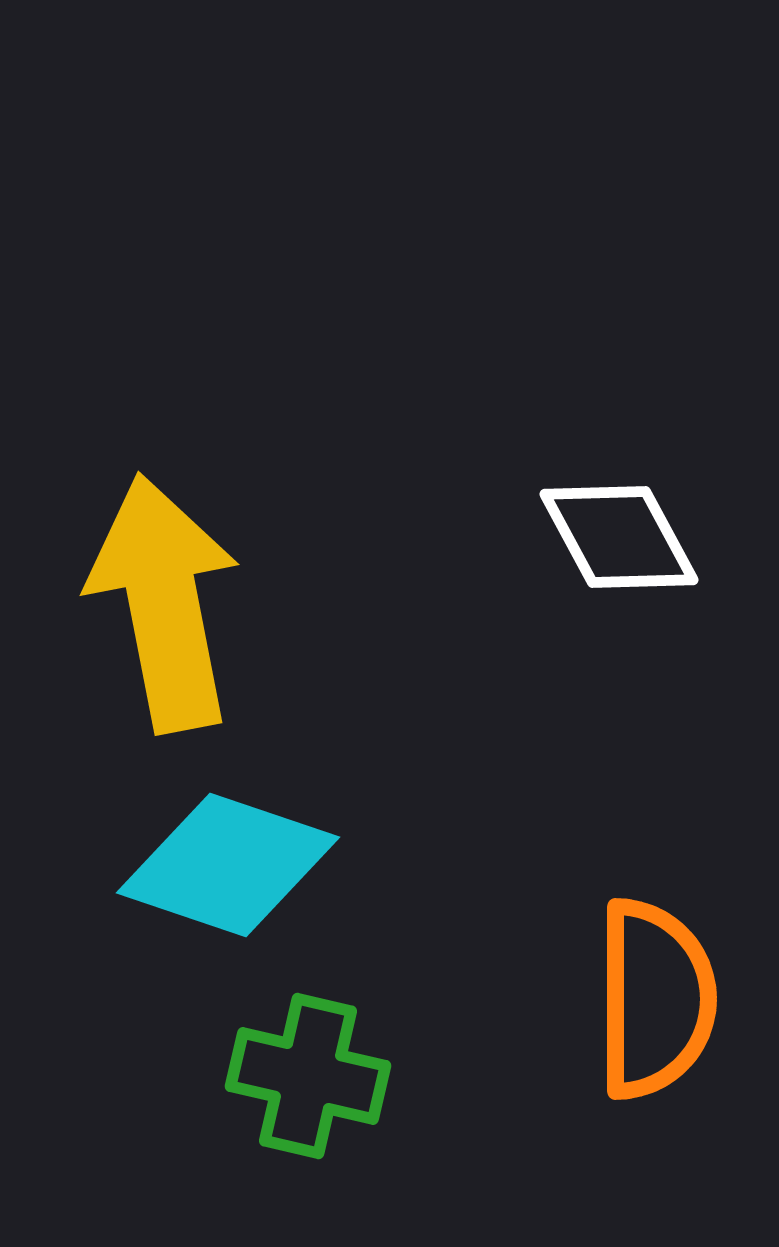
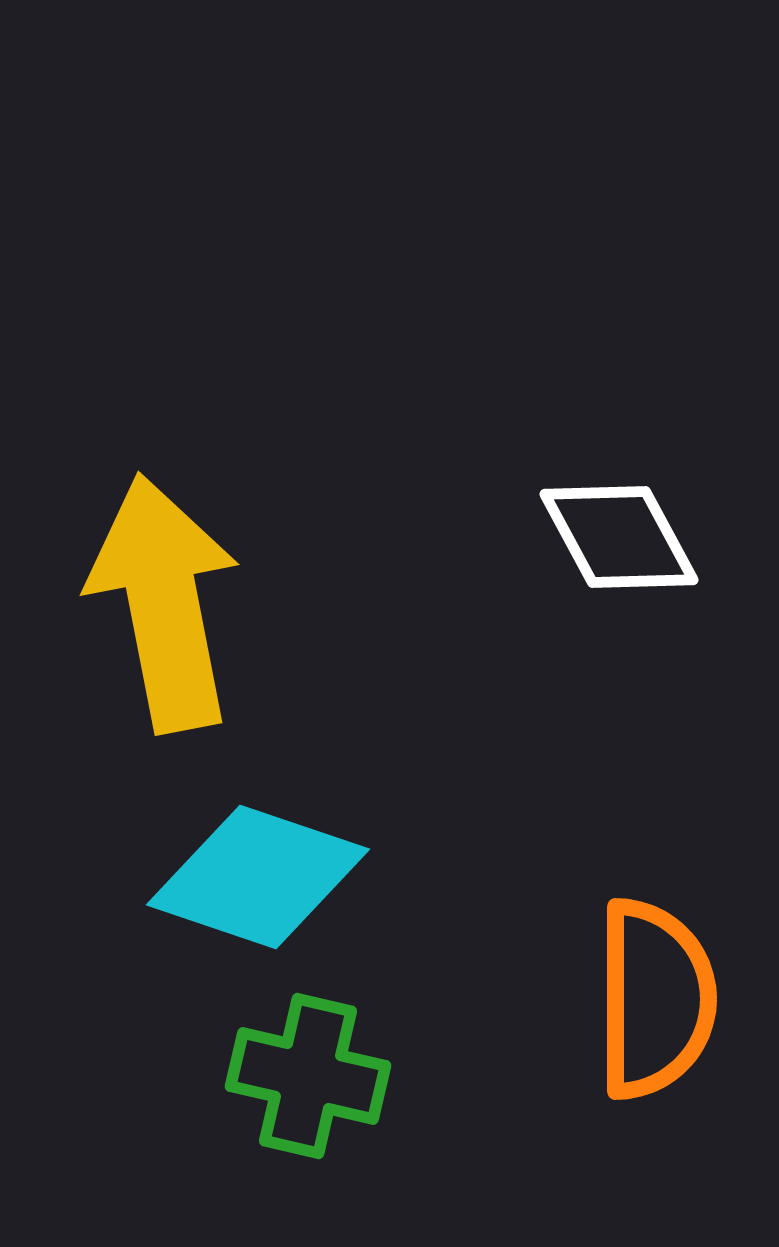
cyan diamond: moved 30 px right, 12 px down
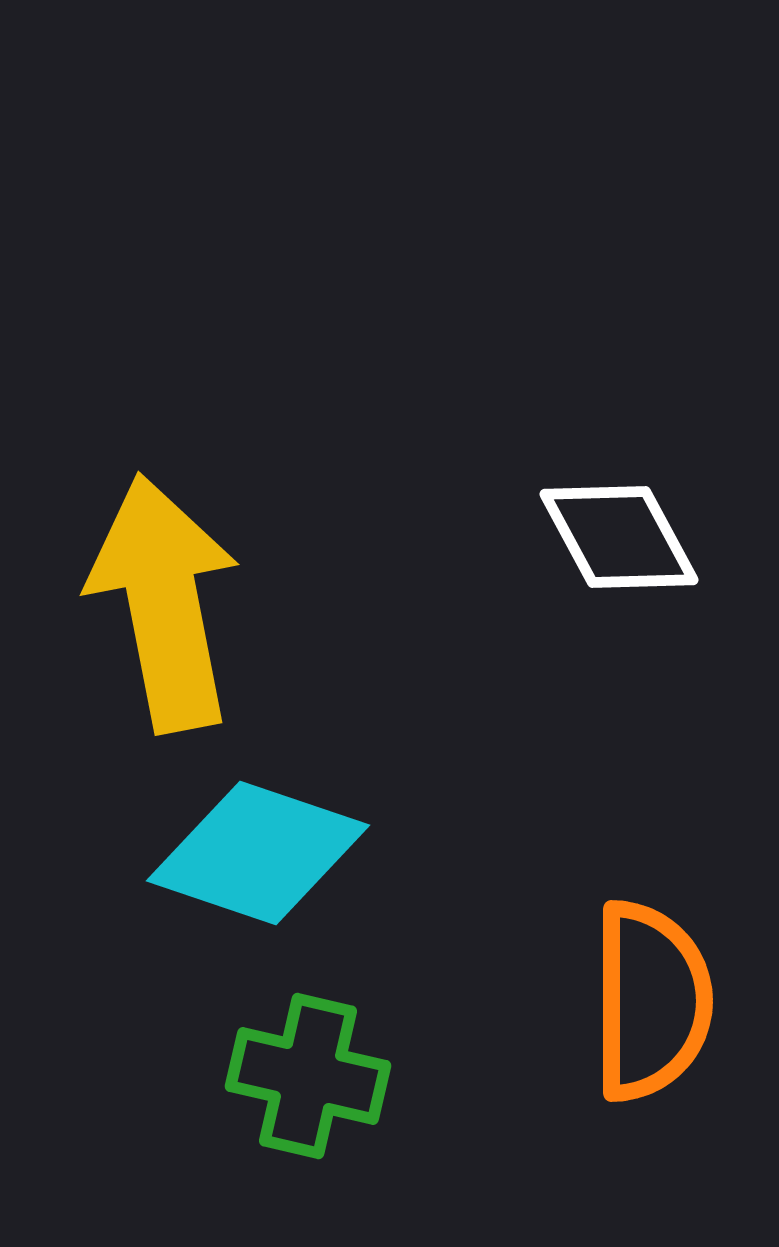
cyan diamond: moved 24 px up
orange semicircle: moved 4 px left, 2 px down
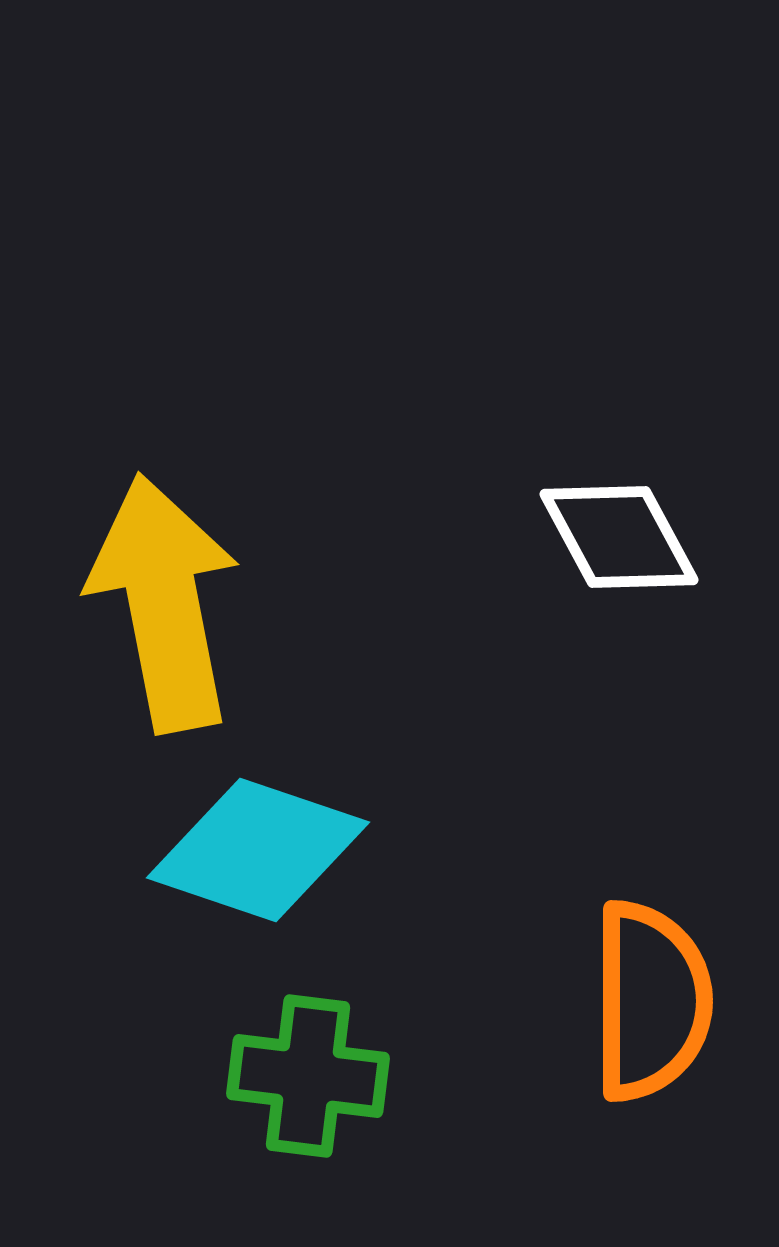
cyan diamond: moved 3 px up
green cross: rotated 6 degrees counterclockwise
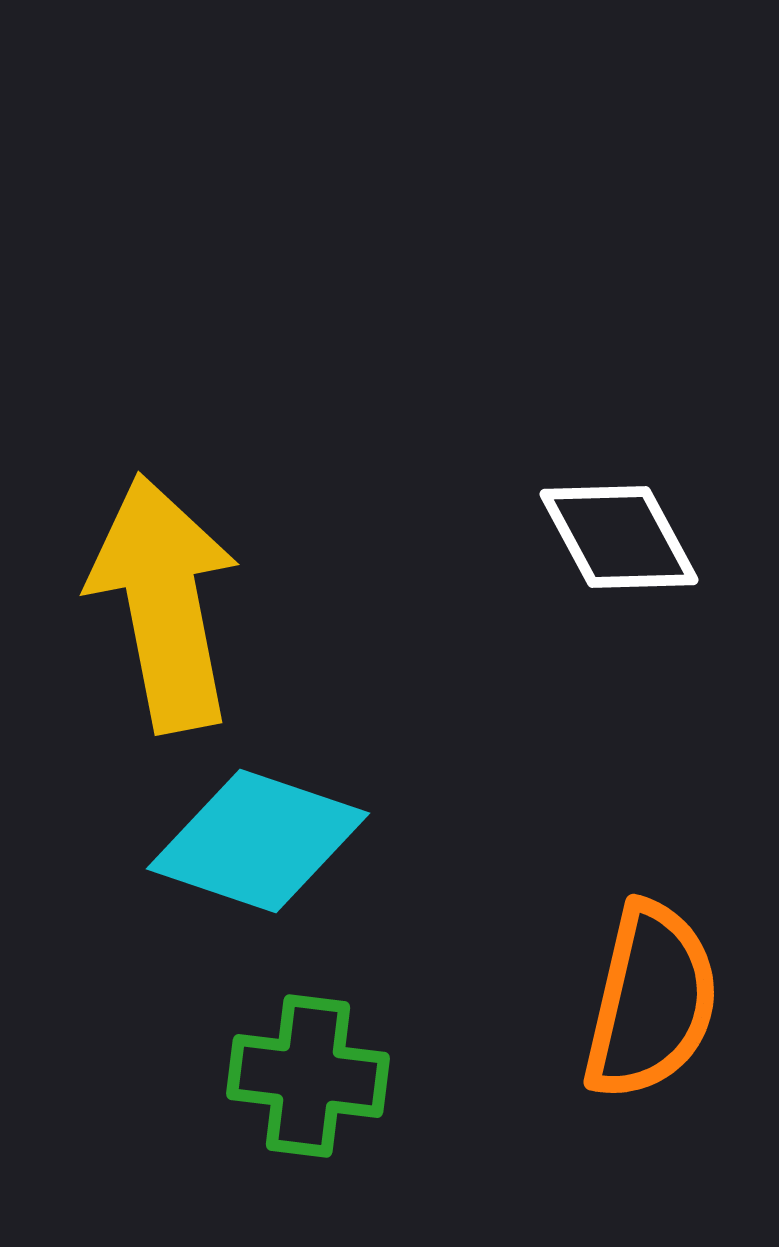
cyan diamond: moved 9 px up
orange semicircle: rotated 13 degrees clockwise
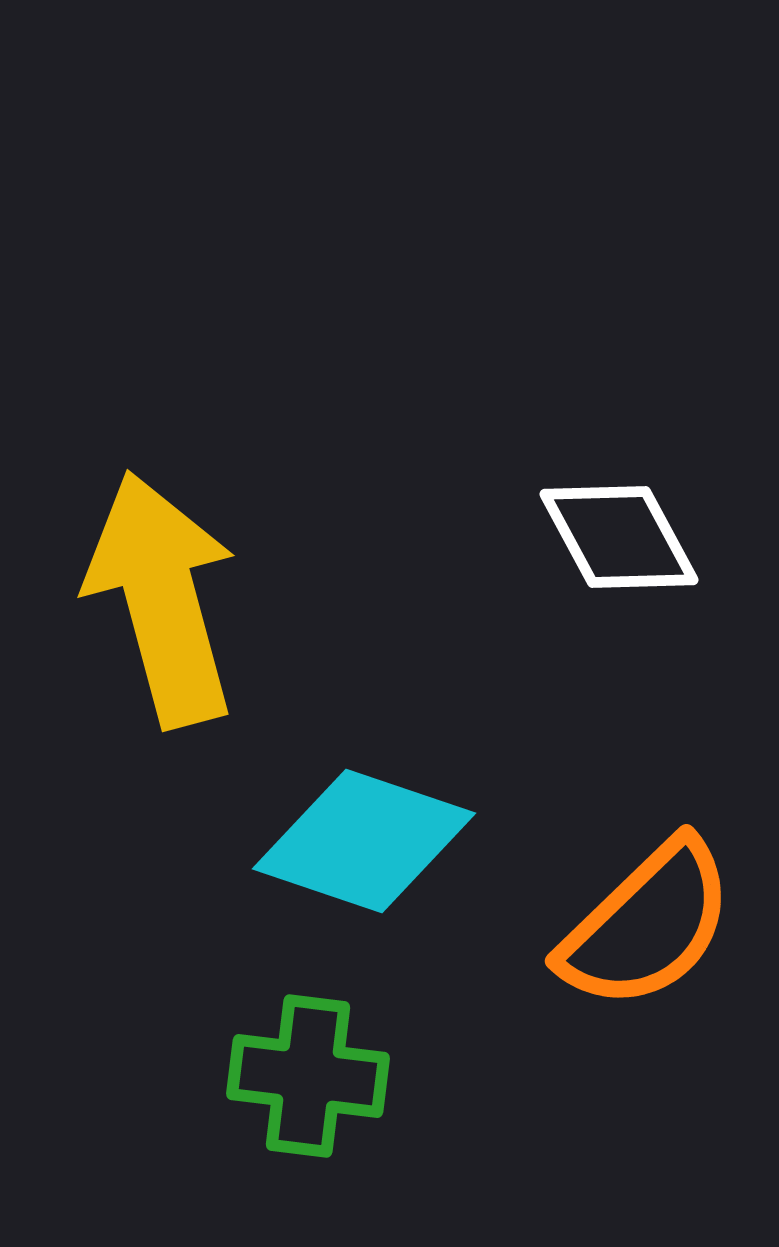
yellow arrow: moved 2 px left, 4 px up; rotated 4 degrees counterclockwise
cyan diamond: moved 106 px right
orange semicircle: moved 4 px left, 76 px up; rotated 33 degrees clockwise
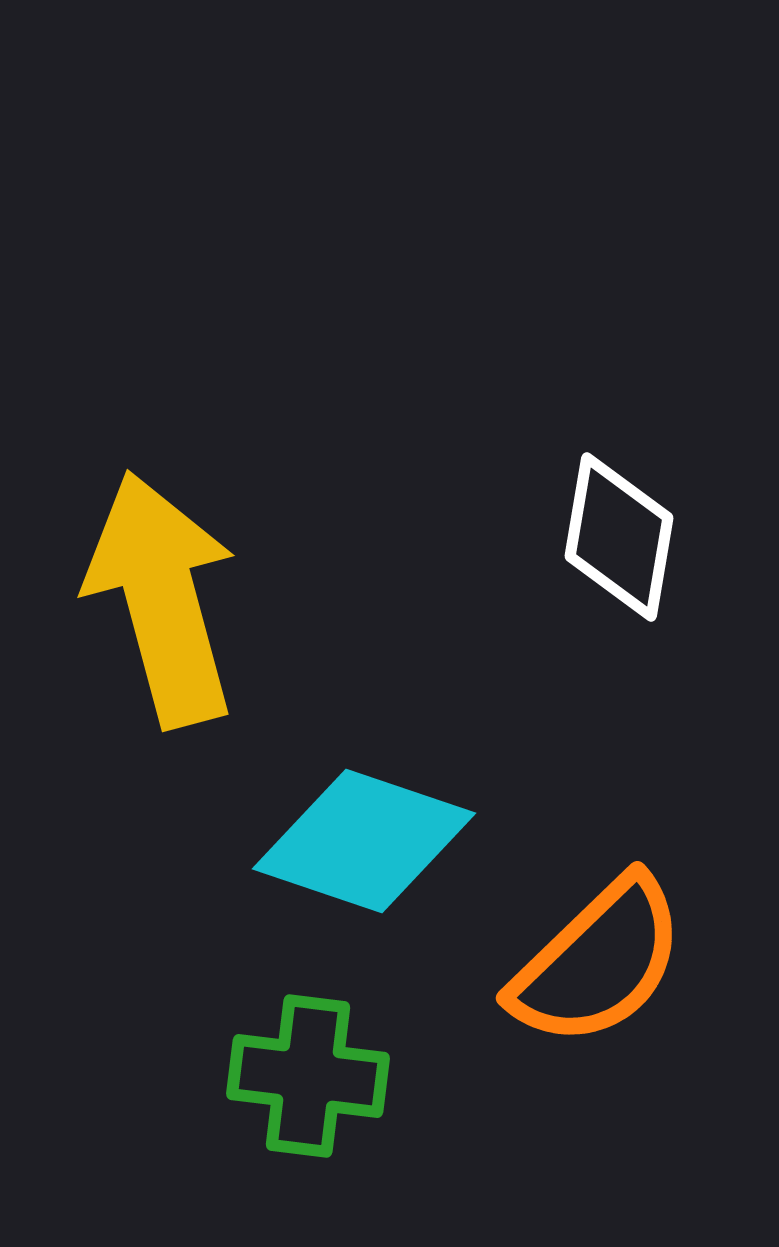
white diamond: rotated 38 degrees clockwise
orange semicircle: moved 49 px left, 37 px down
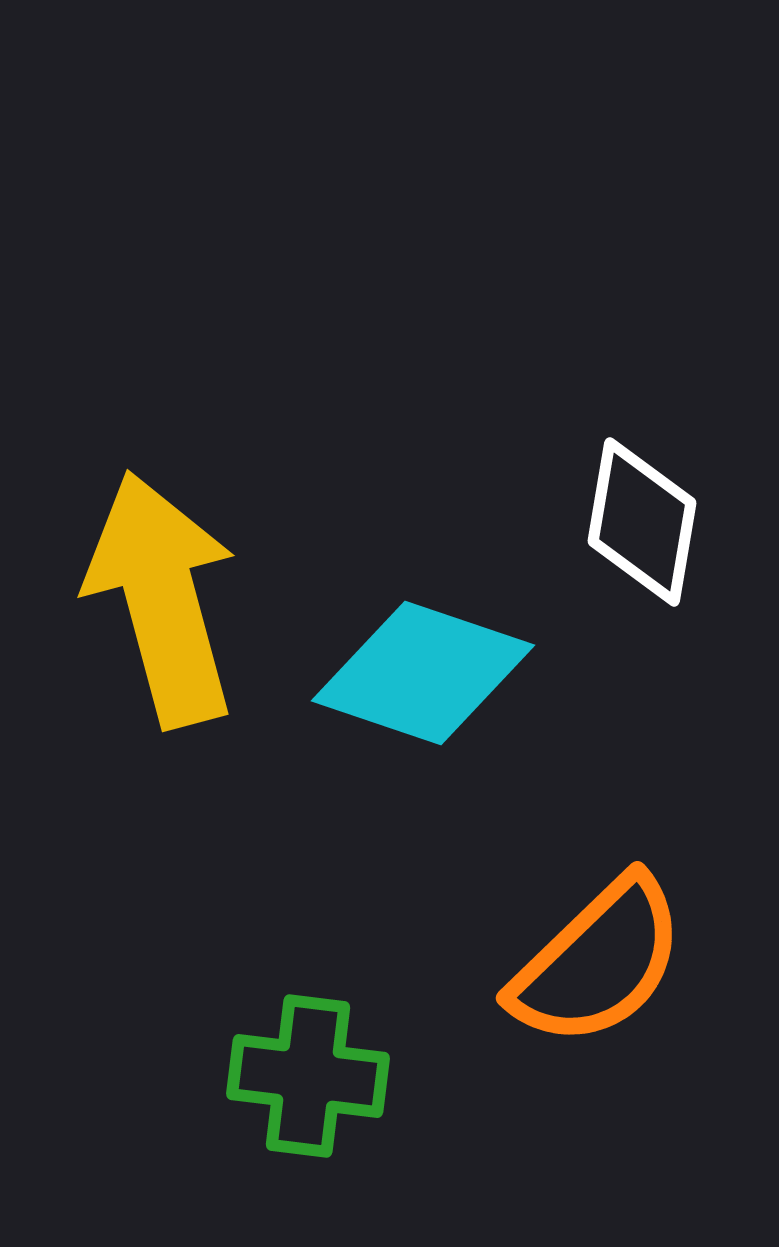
white diamond: moved 23 px right, 15 px up
cyan diamond: moved 59 px right, 168 px up
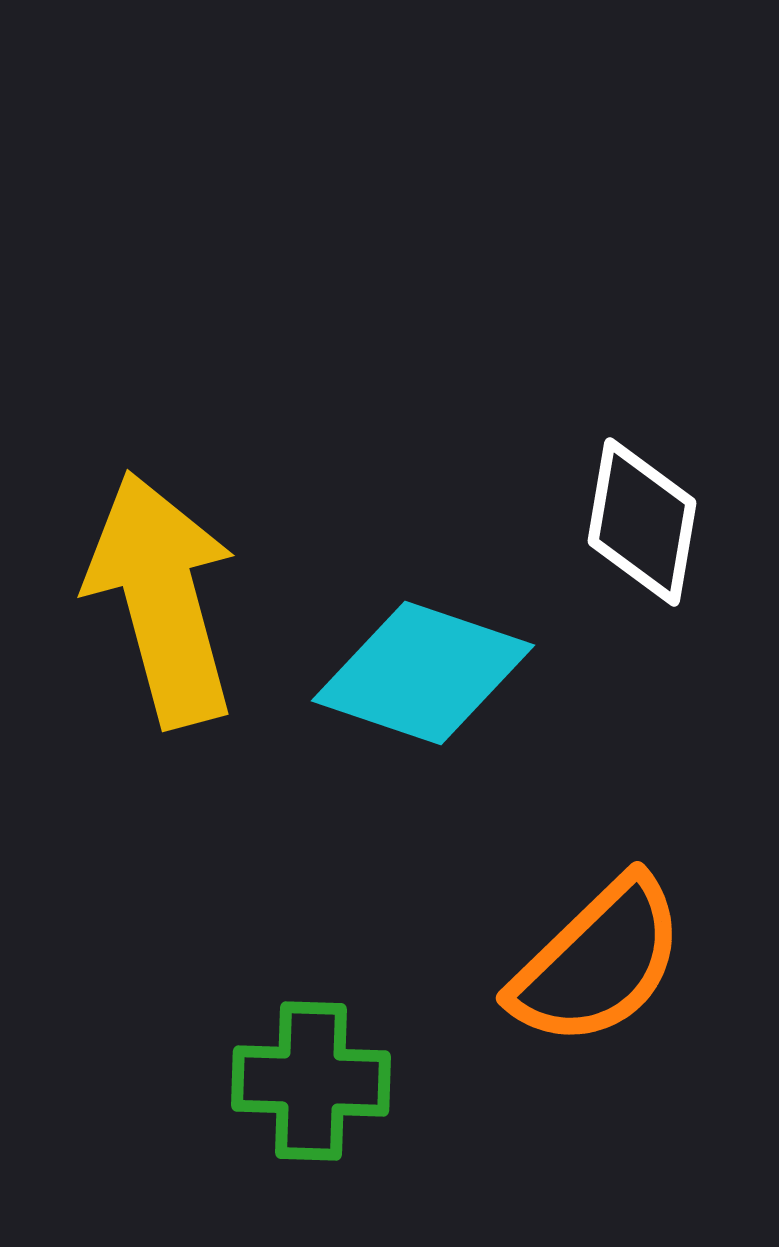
green cross: moved 3 px right, 5 px down; rotated 5 degrees counterclockwise
